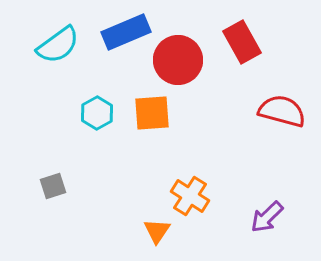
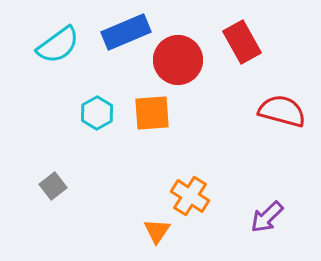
gray square: rotated 20 degrees counterclockwise
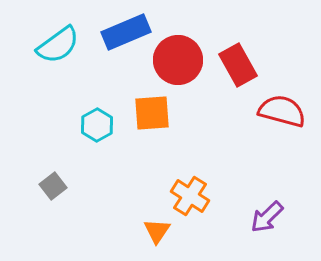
red rectangle: moved 4 px left, 23 px down
cyan hexagon: moved 12 px down
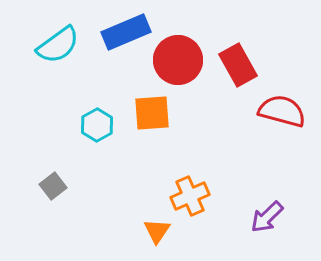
orange cross: rotated 33 degrees clockwise
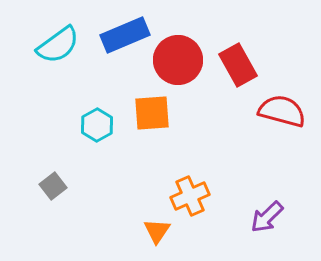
blue rectangle: moved 1 px left, 3 px down
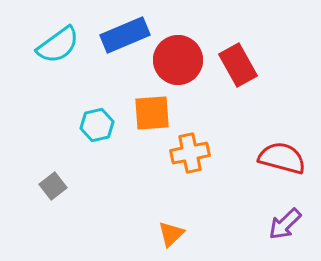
red semicircle: moved 47 px down
cyan hexagon: rotated 16 degrees clockwise
orange cross: moved 43 px up; rotated 12 degrees clockwise
purple arrow: moved 18 px right, 7 px down
orange triangle: moved 14 px right, 3 px down; rotated 12 degrees clockwise
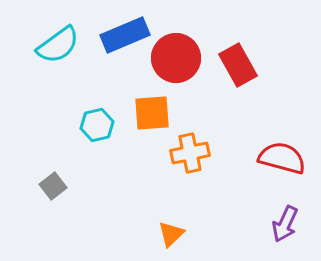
red circle: moved 2 px left, 2 px up
purple arrow: rotated 21 degrees counterclockwise
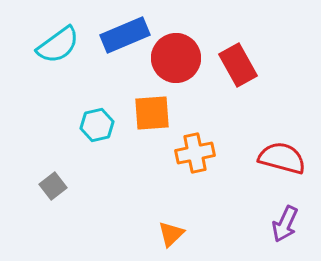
orange cross: moved 5 px right
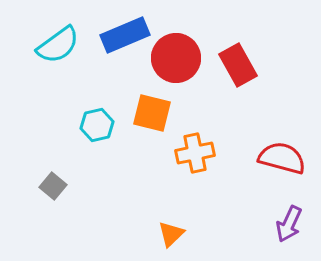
orange square: rotated 18 degrees clockwise
gray square: rotated 12 degrees counterclockwise
purple arrow: moved 4 px right
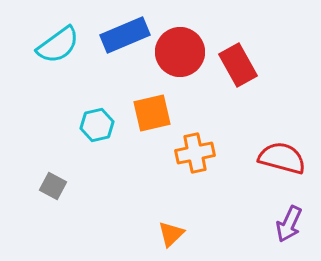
red circle: moved 4 px right, 6 px up
orange square: rotated 27 degrees counterclockwise
gray square: rotated 12 degrees counterclockwise
